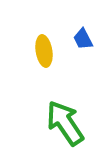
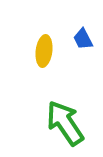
yellow ellipse: rotated 16 degrees clockwise
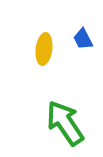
yellow ellipse: moved 2 px up
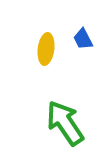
yellow ellipse: moved 2 px right
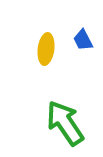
blue trapezoid: moved 1 px down
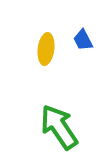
green arrow: moved 6 px left, 4 px down
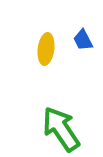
green arrow: moved 2 px right, 2 px down
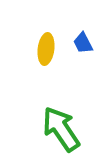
blue trapezoid: moved 3 px down
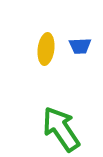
blue trapezoid: moved 3 px left, 3 px down; rotated 65 degrees counterclockwise
